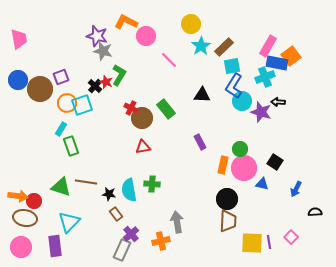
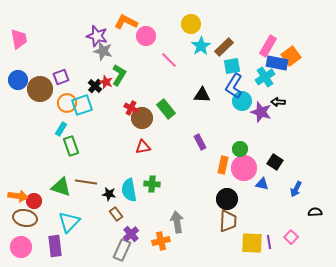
cyan cross at (265, 77): rotated 12 degrees counterclockwise
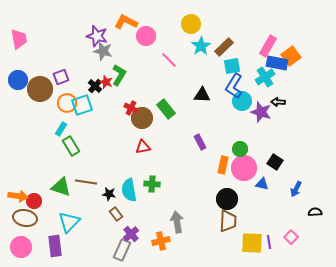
green rectangle at (71, 146): rotated 12 degrees counterclockwise
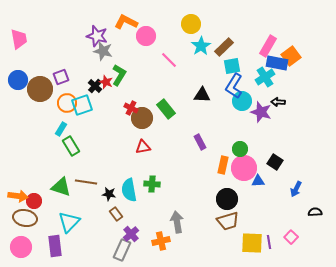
blue triangle at (262, 184): moved 4 px left, 3 px up; rotated 16 degrees counterclockwise
brown trapezoid at (228, 221): rotated 70 degrees clockwise
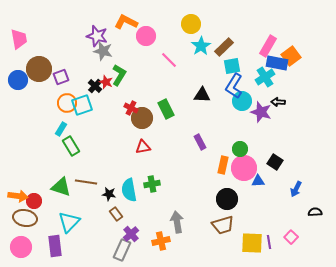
brown circle at (40, 89): moved 1 px left, 20 px up
green rectangle at (166, 109): rotated 12 degrees clockwise
green cross at (152, 184): rotated 14 degrees counterclockwise
brown trapezoid at (228, 221): moved 5 px left, 4 px down
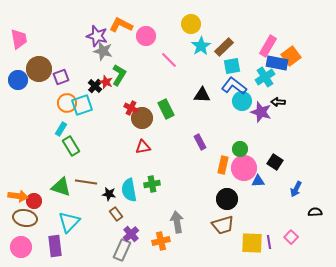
orange L-shape at (126, 22): moved 5 px left, 3 px down
blue L-shape at (234, 86): rotated 95 degrees clockwise
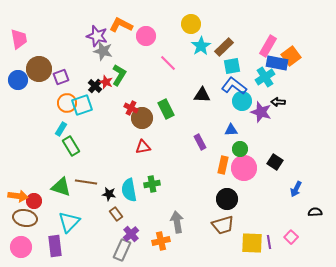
pink line at (169, 60): moved 1 px left, 3 px down
blue triangle at (258, 181): moved 27 px left, 51 px up
